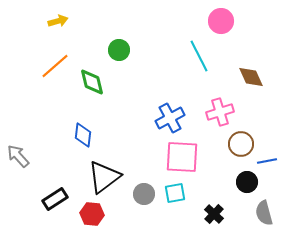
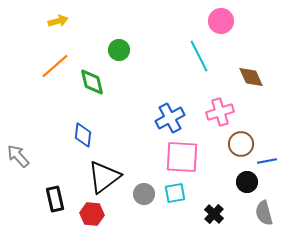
black rectangle: rotated 70 degrees counterclockwise
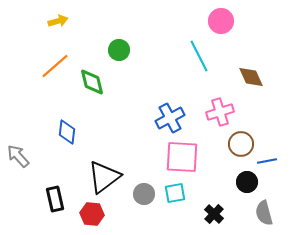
blue diamond: moved 16 px left, 3 px up
